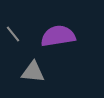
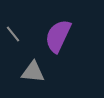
purple semicircle: rotated 56 degrees counterclockwise
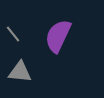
gray triangle: moved 13 px left
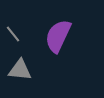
gray triangle: moved 2 px up
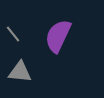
gray triangle: moved 2 px down
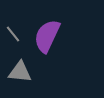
purple semicircle: moved 11 px left
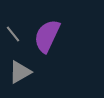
gray triangle: rotated 35 degrees counterclockwise
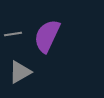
gray line: rotated 60 degrees counterclockwise
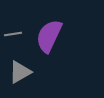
purple semicircle: moved 2 px right
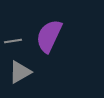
gray line: moved 7 px down
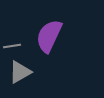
gray line: moved 1 px left, 5 px down
